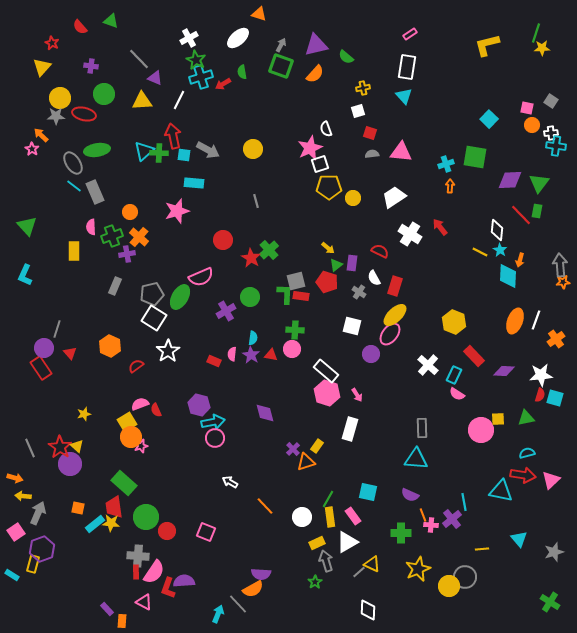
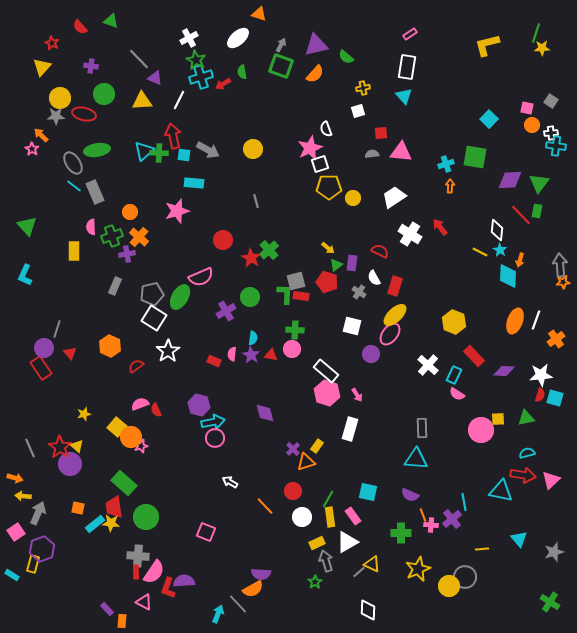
red square at (370, 133): moved 11 px right; rotated 24 degrees counterclockwise
yellow square at (127, 422): moved 10 px left, 5 px down; rotated 18 degrees counterclockwise
red circle at (167, 531): moved 126 px right, 40 px up
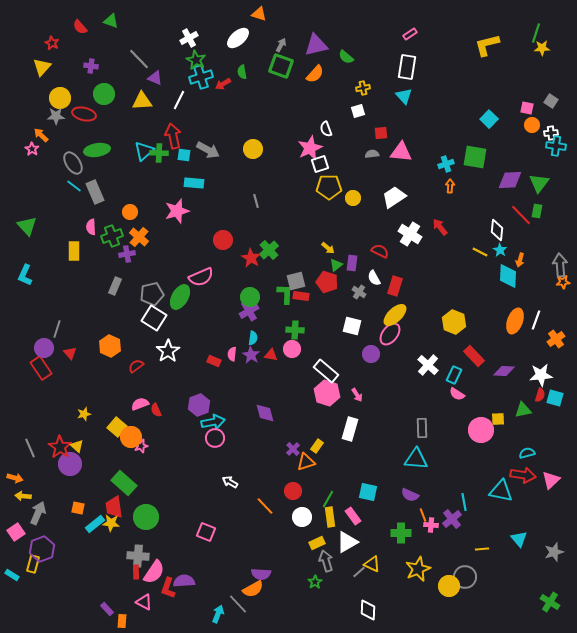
purple cross at (226, 311): moved 23 px right
purple hexagon at (199, 405): rotated 25 degrees clockwise
green triangle at (526, 418): moved 3 px left, 8 px up
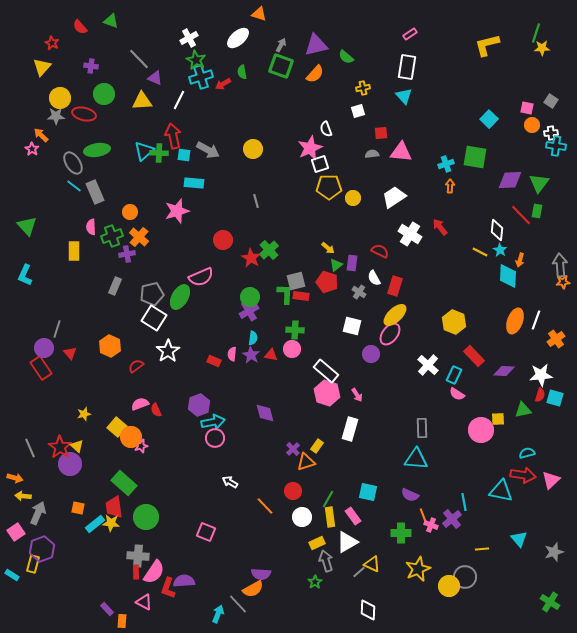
pink cross at (431, 525): rotated 16 degrees clockwise
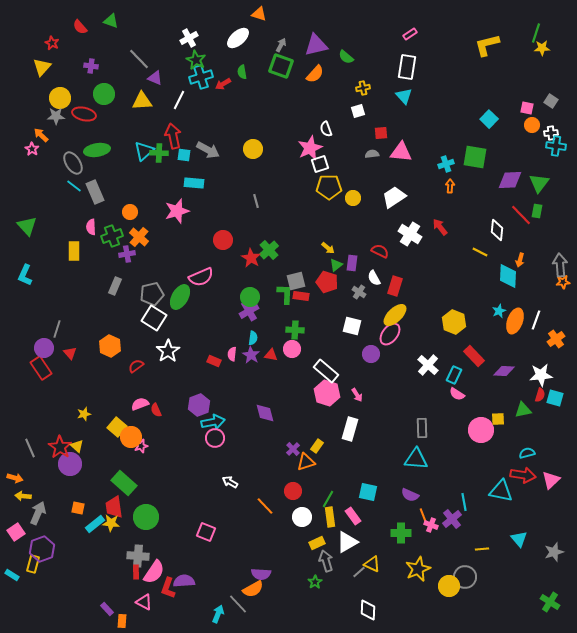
cyan star at (500, 250): moved 1 px left, 61 px down; rotated 16 degrees clockwise
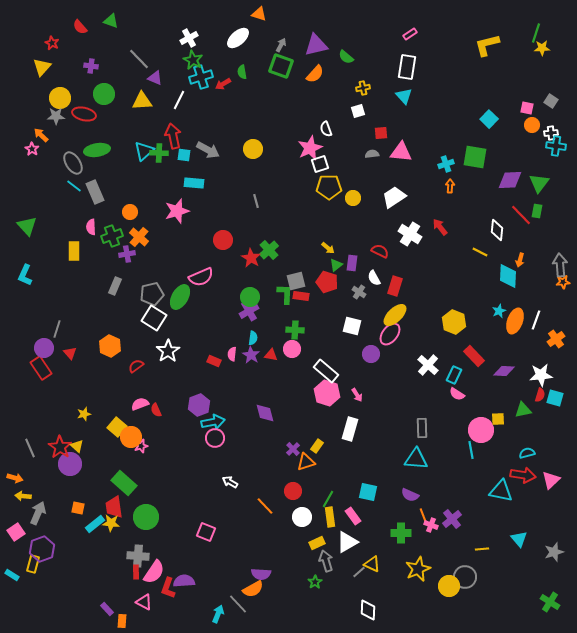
green star at (196, 60): moved 3 px left
cyan line at (464, 502): moved 7 px right, 52 px up
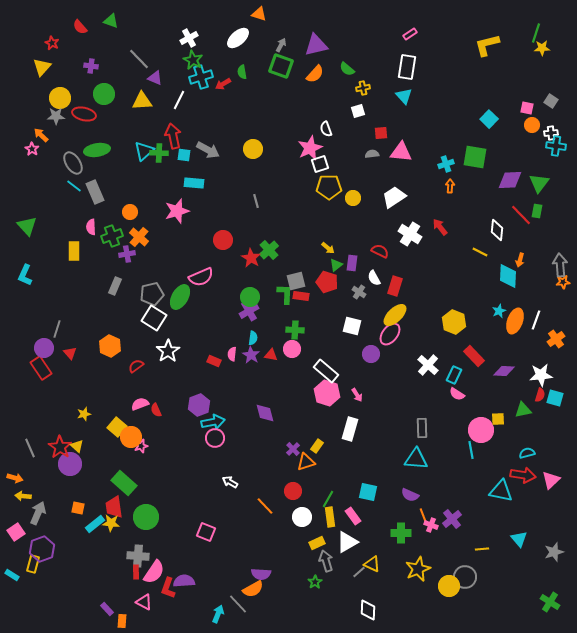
green semicircle at (346, 57): moved 1 px right, 12 px down
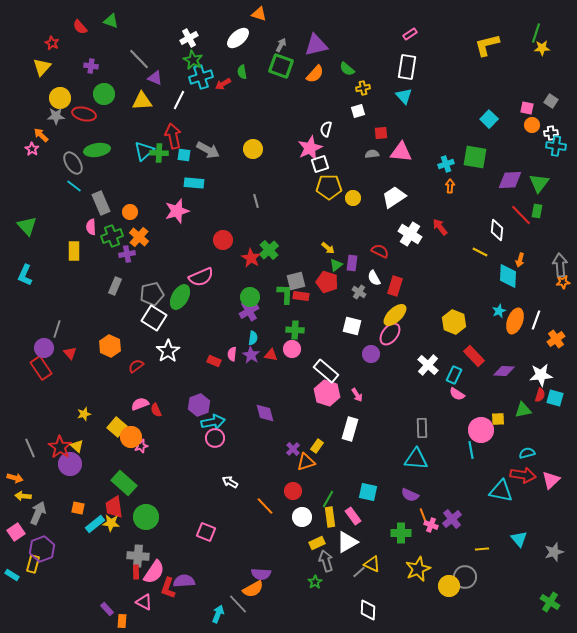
white semicircle at (326, 129): rotated 35 degrees clockwise
gray rectangle at (95, 192): moved 6 px right, 11 px down
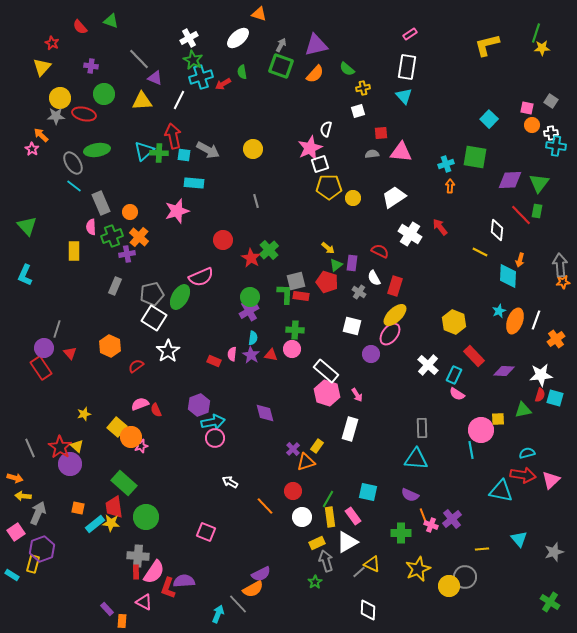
purple semicircle at (261, 574): rotated 30 degrees counterclockwise
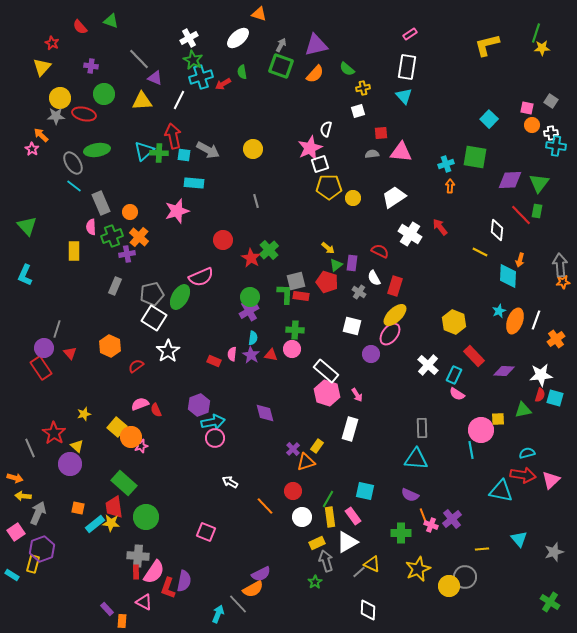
red star at (60, 447): moved 6 px left, 14 px up
cyan square at (368, 492): moved 3 px left, 1 px up
purple semicircle at (184, 581): rotated 105 degrees clockwise
